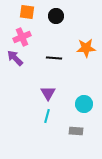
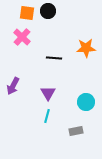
orange square: moved 1 px down
black circle: moved 8 px left, 5 px up
pink cross: rotated 24 degrees counterclockwise
purple arrow: moved 2 px left, 28 px down; rotated 108 degrees counterclockwise
cyan circle: moved 2 px right, 2 px up
gray rectangle: rotated 16 degrees counterclockwise
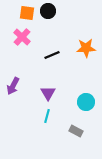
black line: moved 2 px left, 3 px up; rotated 28 degrees counterclockwise
gray rectangle: rotated 40 degrees clockwise
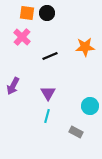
black circle: moved 1 px left, 2 px down
orange star: moved 1 px left, 1 px up
black line: moved 2 px left, 1 px down
cyan circle: moved 4 px right, 4 px down
gray rectangle: moved 1 px down
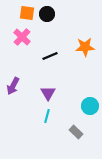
black circle: moved 1 px down
gray rectangle: rotated 16 degrees clockwise
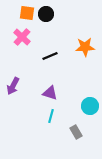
black circle: moved 1 px left
purple triangle: moved 2 px right; rotated 42 degrees counterclockwise
cyan line: moved 4 px right
gray rectangle: rotated 16 degrees clockwise
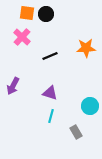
orange star: moved 1 px right, 1 px down
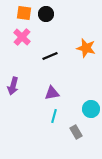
orange square: moved 3 px left
orange star: rotated 18 degrees clockwise
purple arrow: rotated 12 degrees counterclockwise
purple triangle: moved 2 px right; rotated 28 degrees counterclockwise
cyan circle: moved 1 px right, 3 px down
cyan line: moved 3 px right
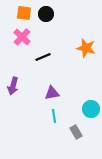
black line: moved 7 px left, 1 px down
cyan line: rotated 24 degrees counterclockwise
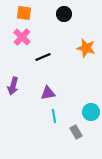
black circle: moved 18 px right
purple triangle: moved 4 px left
cyan circle: moved 3 px down
